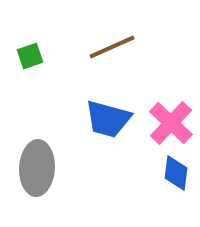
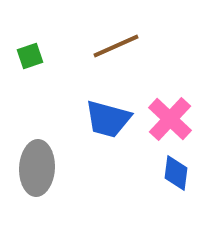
brown line: moved 4 px right, 1 px up
pink cross: moved 1 px left, 4 px up
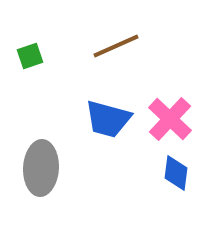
gray ellipse: moved 4 px right
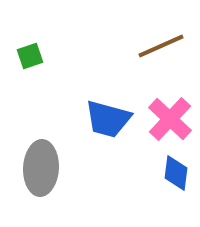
brown line: moved 45 px right
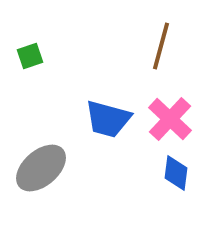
brown line: rotated 51 degrees counterclockwise
gray ellipse: rotated 46 degrees clockwise
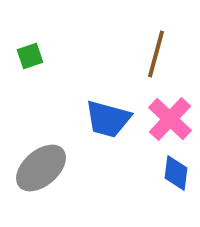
brown line: moved 5 px left, 8 px down
